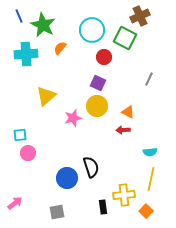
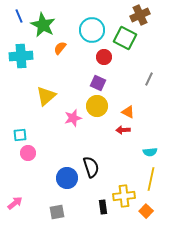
brown cross: moved 1 px up
cyan cross: moved 5 px left, 2 px down
yellow cross: moved 1 px down
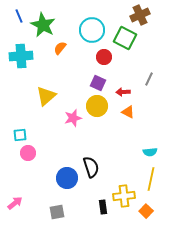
red arrow: moved 38 px up
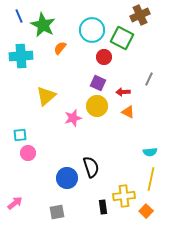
green square: moved 3 px left
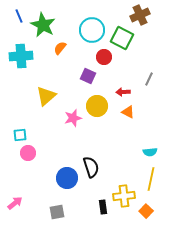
purple square: moved 10 px left, 7 px up
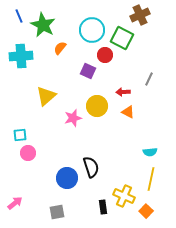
red circle: moved 1 px right, 2 px up
purple square: moved 5 px up
yellow cross: rotated 30 degrees clockwise
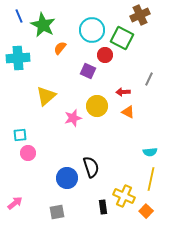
cyan cross: moved 3 px left, 2 px down
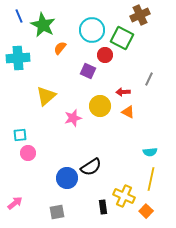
yellow circle: moved 3 px right
black semicircle: rotated 75 degrees clockwise
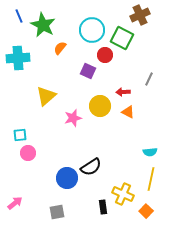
yellow cross: moved 1 px left, 2 px up
